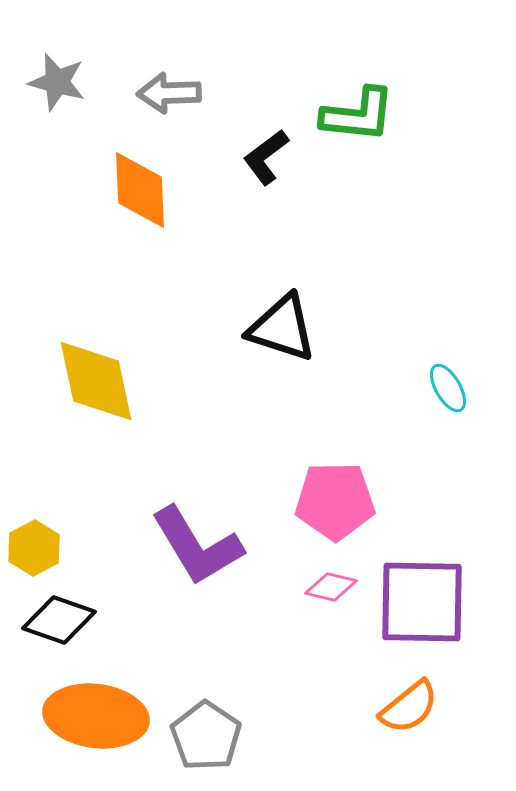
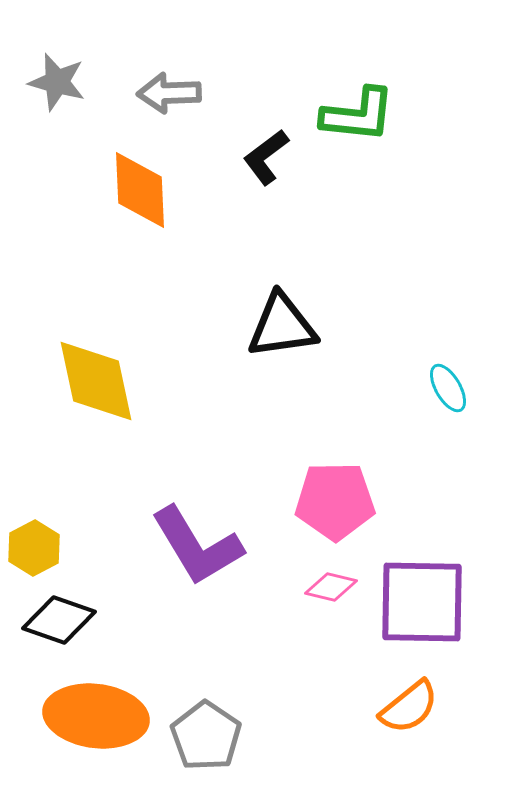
black triangle: moved 2 px up; rotated 26 degrees counterclockwise
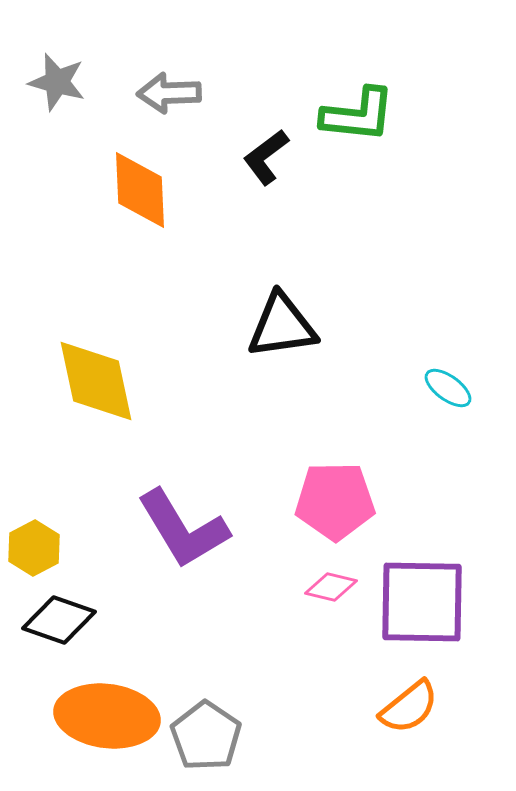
cyan ellipse: rotated 24 degrees counterclockwise
purple L-shape: moved 14 px left, 17 px up
orange ellipse: moved 11 px right
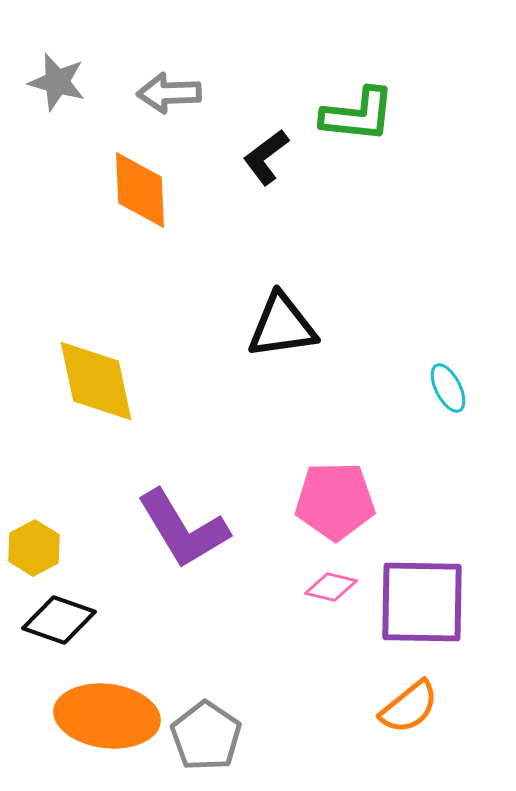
cyan ellipse: rotated 27 degrees clockwise
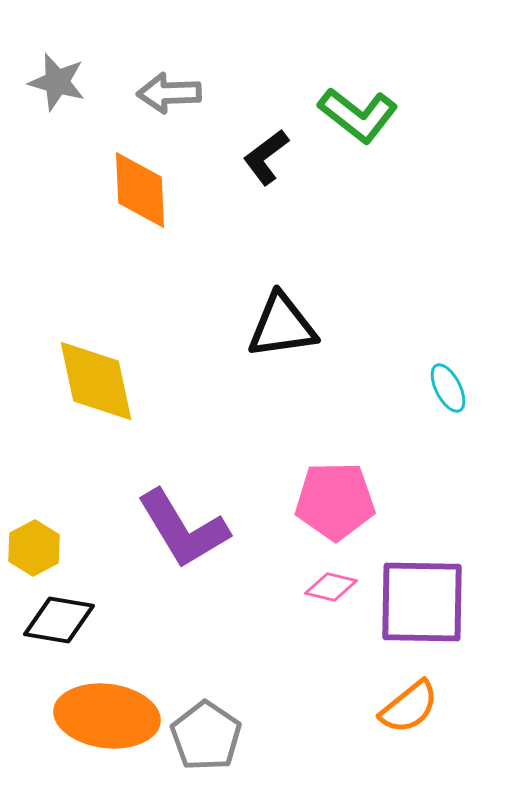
green L-shape: rotated 32 degrees clockwise
black diamond: rotated 10 degrees counterclockwise
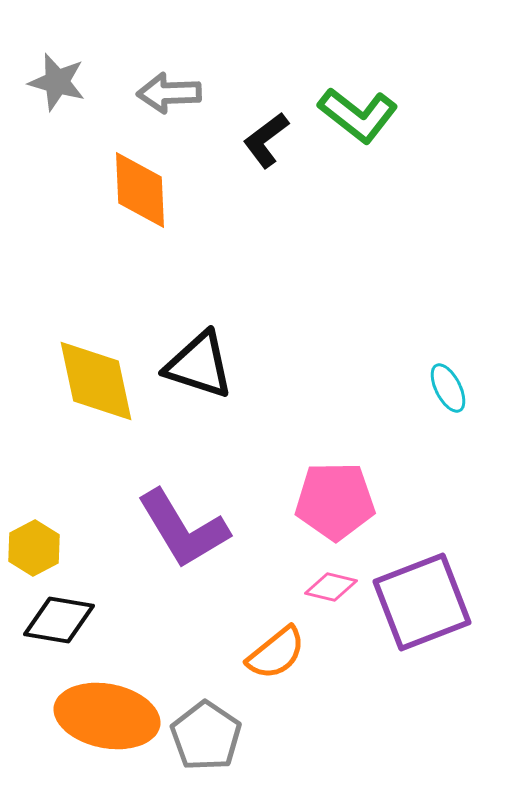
black L-shape: moved 17 px up
black triangle: moved 83 px left, 39 px down; rotated 26 degrees clockwise
purple square: rotated 22 degrees counterclockwise
orange semicircle: moved 133 px left, 54 px up
orange ellipse: rotated 4 degrees clockwise
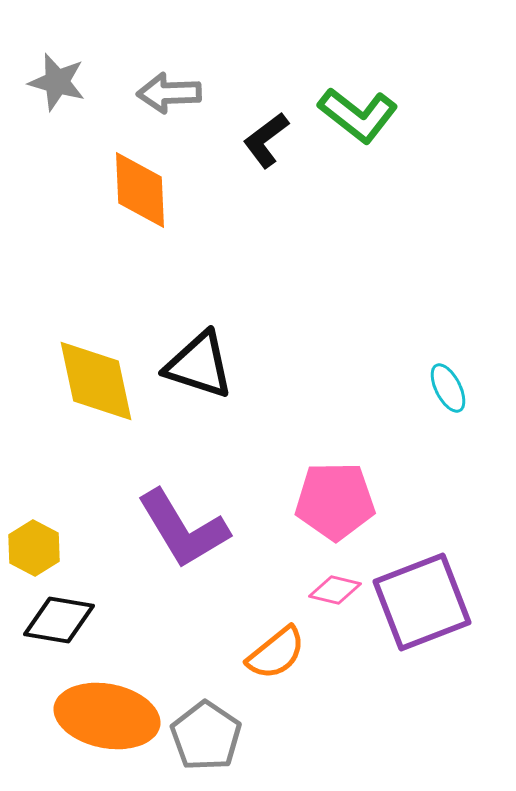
yellow hexagon: rotated 4 degrees counterclockwise
pink diamond: moved 4 px right, 3 px down
